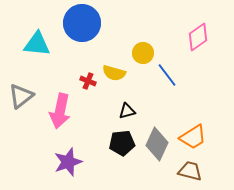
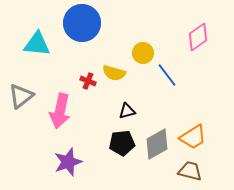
gray diamond: rotated 36 degrees clockwise
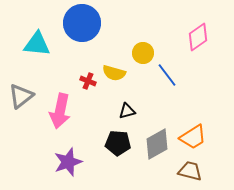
black pentagon: moved 4 px left; rotated 10 degrees clockwise
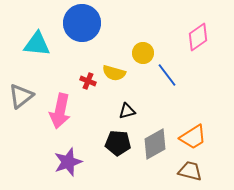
gray diamond: moved 2 px left
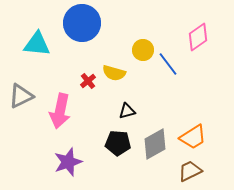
yellow circle: moved 3 px up
blue line: moved 1 px right, 11 px up
red cross: rotated 28 degrees clockwise
gray triangle: rotated 12 degrees clockwise
brown trapezoid: rotated 40 degrees counterclockwise
